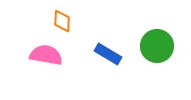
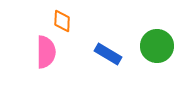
pink semicircle: moved 3 px up; rotated 80 degrees clockwise
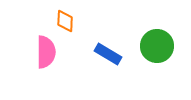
orange diamond: moved 3 px right
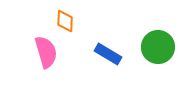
green circle: moved 1 px right, 1 px down
pink semicircle: rotated 16 degrees counterclockwise
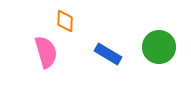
green circle: moved 1 px right
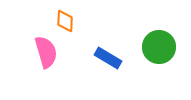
blue rectangle: moved 4 px down
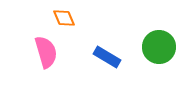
orange diamond: moved 1 px left, 3 px up; rotated 25 degrees counterclockwise
blue rectangle: moved 1 px left, 1 px up
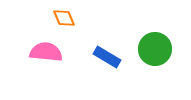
green circle: moved 4 px left, 2 px down
pink semicircle: rotated 68 degrees counterclockwise
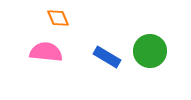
orange diamond: moved 6 px left
green circle: moved 5 px left, 2 px down
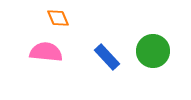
green circle: moved 3 px right
blue rectangle: rotated 16 degrees clockwise
